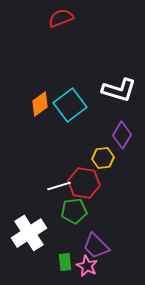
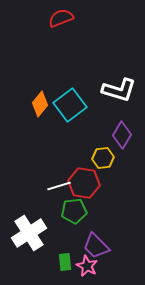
orange diamond: rotated 15 degrees counterclockwise
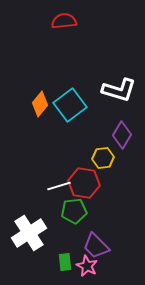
red semicircle: moved 3 px right, 3 px down; rotated 15 degrees clockwise
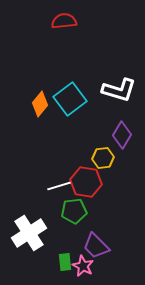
cyan square: moved 6 px up
red hexagon: moved 2 px right, 1 px up
pink star: moved 4 px left
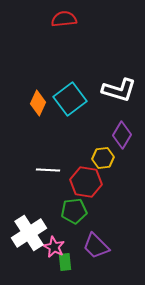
red semicircle: moved 2 px up
orange diamond: moved 2 px left, 1 px up; rotated 15 degrees counterclockwise
white line: moved 11 px left, 16 px up; rotated 20 degrees clockwise
pink star: moved 29 px left, 19 px up
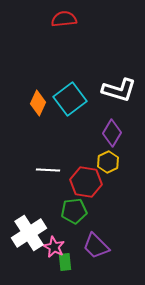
purple diamond: moved 10 px left, 2 px up
yellow hexagon: moved 5 px right, 4 px down; rotated 20 degrees counterclockwise
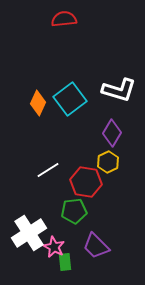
white line: rotated 35 degrees counterclockwise
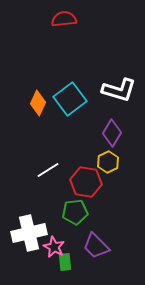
green pentagon: moved 1 px right, 1 px down
white cross: rotated 20 degrees clockwise
